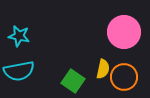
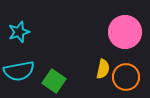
pink circle: moved 1 px right
cyan star: moved 4 px up; rotated 30 degrees counterclockwise
orange circle: moved 2 px right
green square: moved 19 px left
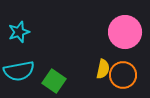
orange circle: moved 3 px left, 2 px up
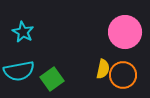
cyan star: moved 4 px right; rotated 25 degrees counterclockwise
green square: moved 2 px left, 2 px up; rotated 20 degrees clockwise
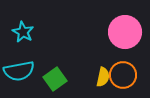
yellow semicircle: moved 8 px down
green square: moved 3 px right
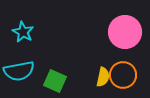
green square: moved 2 px down; rotated 30 degrees counterclockwise
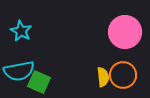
cyan star: moved 2 px left, 1 px up
yellow semicircle: rotated 18 degrees counterclockwise
green square: moved 16 px left, 1 px down
